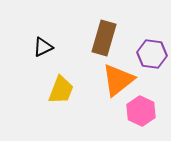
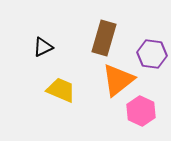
yellow trapezoid: rotated 88 degrees counterclockwise
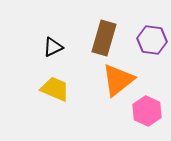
black triangle: moved 10 px right
purple hexagon: moved 14 px up
yellow trapezoid: moved 6 px left, 1 px up
pink hexagon: moved 6 px right
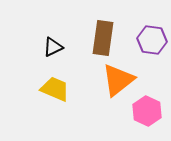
brown rectangle: moved 1 px left; rotated 8 degrees counterclockwise
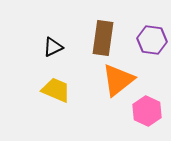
yellow trapezoid: moved 1 px right, 1 px down
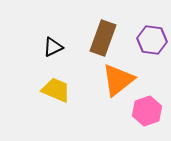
brown rectangle: rotated 12 degrees clockwise
pink hexagon: rotated 16 degrees clockwise
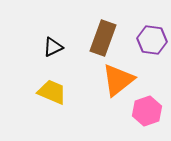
yellow trapezoid: moved 4 px left, 2 px down
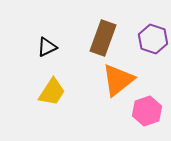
purple hexagon: moved 1 px right, 1 px up; rotated 12 degrees clockwise
black triangle: moved 6 px left
yellow trapezoid: rotated 100 degrees clockwise
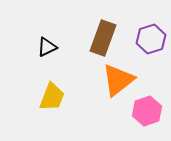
purple hexagon: moved 2 px left; rotated 24 degrees clockwise
yellow trapezoid: moved 5 px down; rotated 12 degrees counterclockwise
